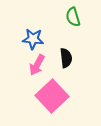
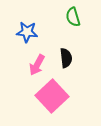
blue star: moved 6 px left, 7 px up
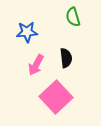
blue star: rotated 10 degrees counterclockwise
pink arrow: moved 1 px left
pink square: moved 4 px right, 1 px down
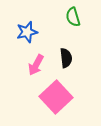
blue star: rotated 10 degrees counterclockwise
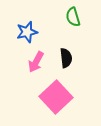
pink arrow: moved 3 px up
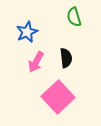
green semicircle: moved 1 px right
blue star: rotated 10 degrees counterclockwise
pink square: moved 2 px right
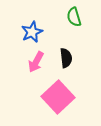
blue star: moved 5 px right
